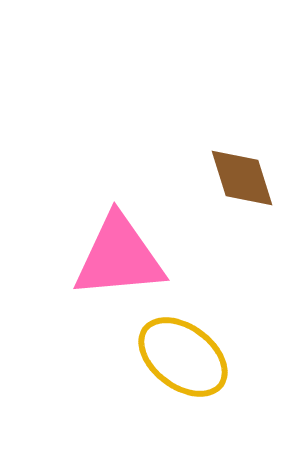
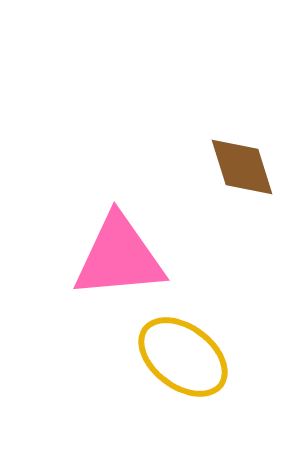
brown diamond: moved 11 px up
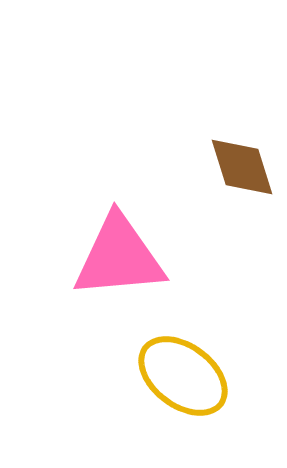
yellow ellipse: moved 19 px down
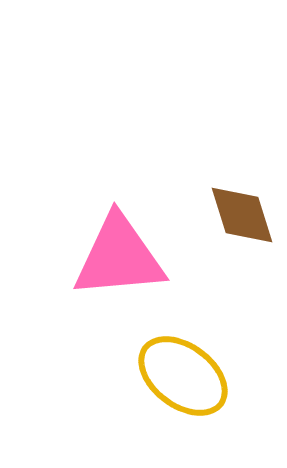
brown diamond: moved 48 px down
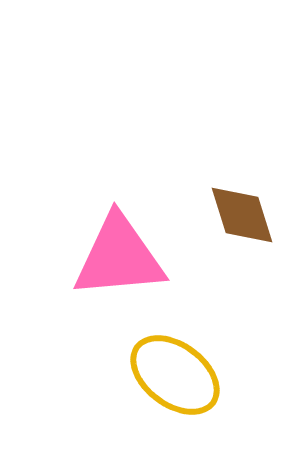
yellow ellipse: moved 8 px left, 1 px up
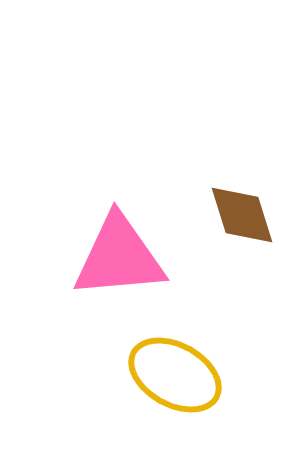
yellow ellipse: rotated 8 degrees counterclockwise
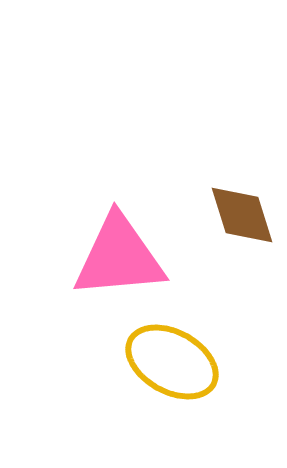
yellow ellipse: moved 3 px left, 13 px up
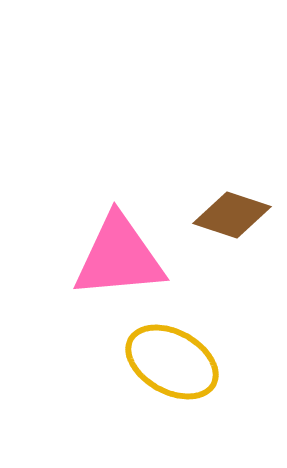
brown diamond: moved 10 px left; rotated 54 degrees counterclockwise
